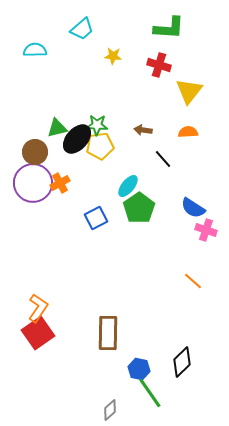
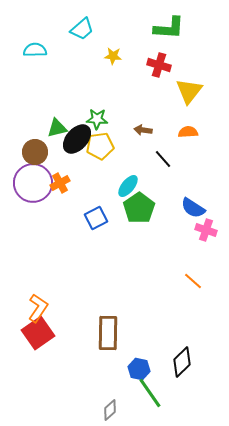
green star: moved 6 px up
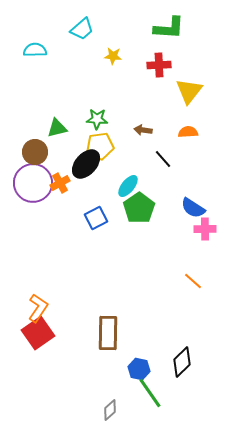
red cross: rotated 20 degrees counterclockwise
black ellipse: moved 9 px right, 25 px down
pink cross: moved 1 px left, 1 px up; rotated 20 degrees counterclockwise
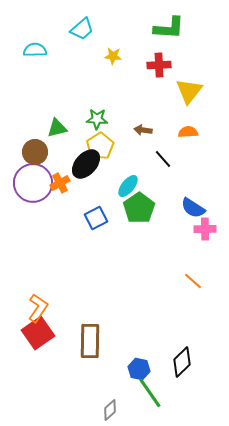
yellow pentagon: rotated 24 degrees counterclockwise
brown rectangle: moved 18 px left, 8 px down
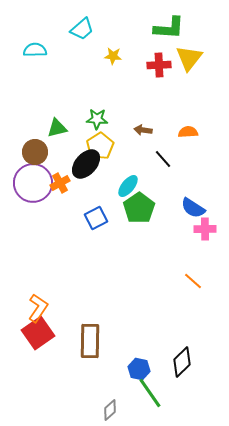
yellow triangle: moved 33 px up
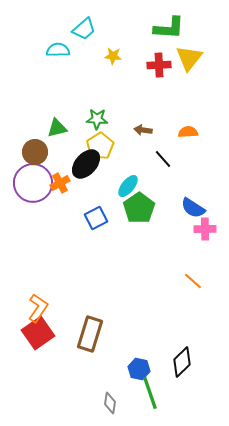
cyan trapezoid: moved 2 px right
cyan semicircle: moved 23 px right
brown rectangle: moved 7 px up; rotated 16 degrees clockwise
green line: rotated 16 degrees clockwise
gray diamond: moved 7 px up; rotated 40 degrees counterclockwise
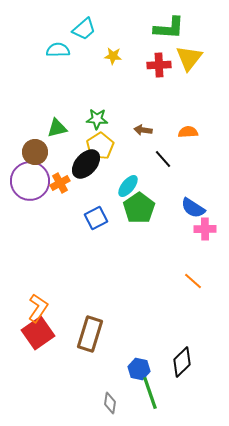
purple circle: moved 3 px left, 2 px up
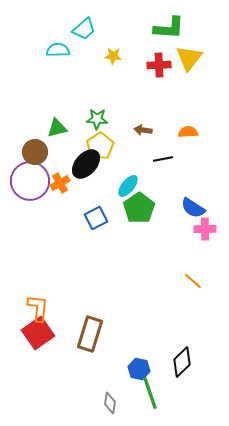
black line: rotated 60 degrees counterclockwise
orange L-shape: rotated 28 degrees counterclockwise
